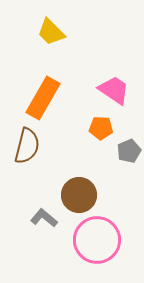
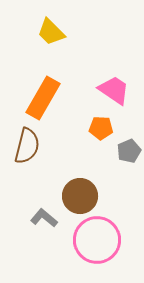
brown circle: moved 1 px right, 1 px down
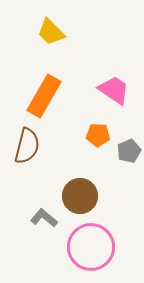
orange rectangle: moved 1 px right, 2 px up
orange pentagon: moved 3 px left, 7 px down
pink circle: moved 6 px left, 7 px down
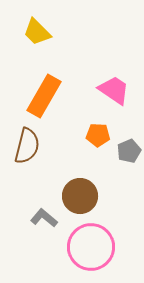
yellow trapezoid: moved 14 px left
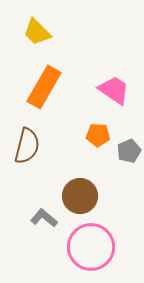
orange rectangle: moved 9 px up
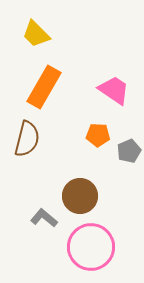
yellow trapezoid: moved 1 px left, 2 px down
brown semicircle: moved 7 px up
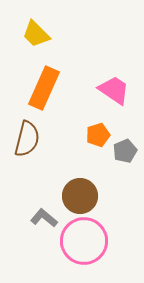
orange rectangle: moved 1 px down; rotated 6 degrees counterclockwise
orange pentagon: rotated 20 degrees counterclockwise
gray pentagon: moved 4 px left
pink circle: moved 7 px left, 6 px up
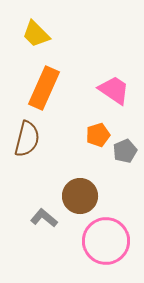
pink circle: moved 22 px right
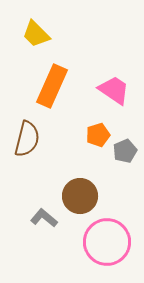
orange rectangle: moved 8 px right, 2 px up
pink circle: moved 1 px right, 1 px down
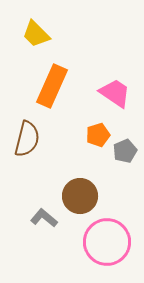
pink trapezoid: moved 1 px right, 3 px down
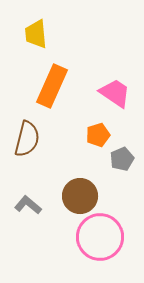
yellow trapezoid: rotated 40 degrees clockwise
gray pentagon: moved 3 px left, 8 px down
gray L-shape: moved 16 px left, 13 px up
pink circle: moved 7 px left, 5 px up
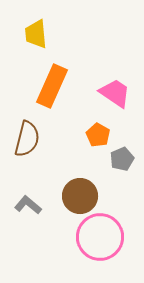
orange pentagon: rotated 25 degrees counterclockwise
